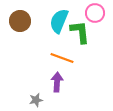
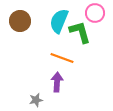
green L-shape: rotated 10 degrees counterclockwise
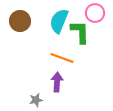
green L-shape: rotated 15 degrees clockwise
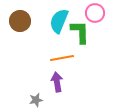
orange line: rotated 30 degrees counterclockwise
purple arrow: rotated 12 degrees counterclockwise
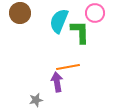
brown circle: moved 8 px up
orange line: moved 6 px right, 9 px down
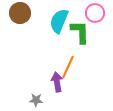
orange line: rotated 55 degrees counterclockwise
gray star: rotated 16 degrees clockwise
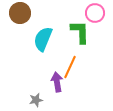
cyan semicircle: moved 16 px left, 18 px down
orange line: moved 2 px right
gray star: rotated 16 degrees counterclockwise
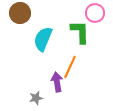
gray star: moved 2 px up
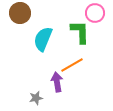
orange line: moved 2 px right, 2 px up; rotated 35 degrees clockwise
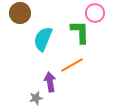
purple arrow: moved 7 px left
